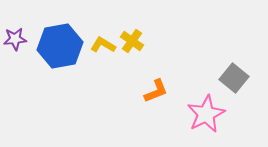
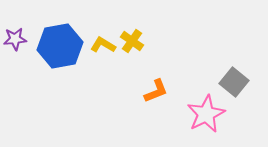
gray square: moved 4 px down
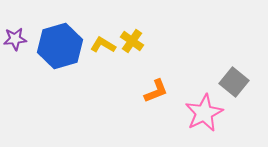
blue hexagon: rotated 6 degrees counterclockwise
pink star: moved 2 px left, 1 px up
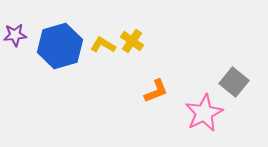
purple star: moved 4 px up
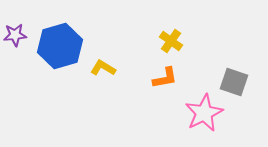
yellow cross: moved 39 px right
yellow L-shape: moved 23 px down
gray square: rotated 20 degrees counterclockwise
orange L-shape: moved 9 px right, 13 px up; rotated 12 degrees clockwise
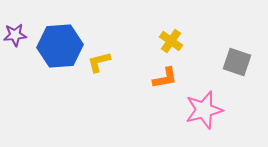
blue hexagon: rotated 12 degrees clockwise
yellow L-shape: moved 4 px left, 6 px up; rotated 45 degrees counterclockwise
gray square: moved 3 px right, 20 px up
pink star: moved 3 px up; rotated 12 degrees clockwise
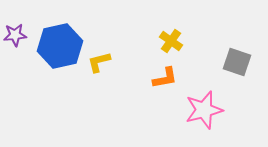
blue hexagon: rotated 9 degrees counterclockwise
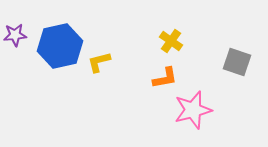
pink star: moved 11 px left
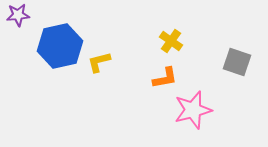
purple star: moved 3 px right, 20 px up
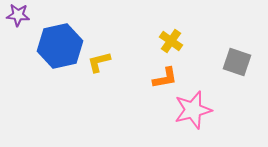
purple star: rotated 10 degrees clockwise
